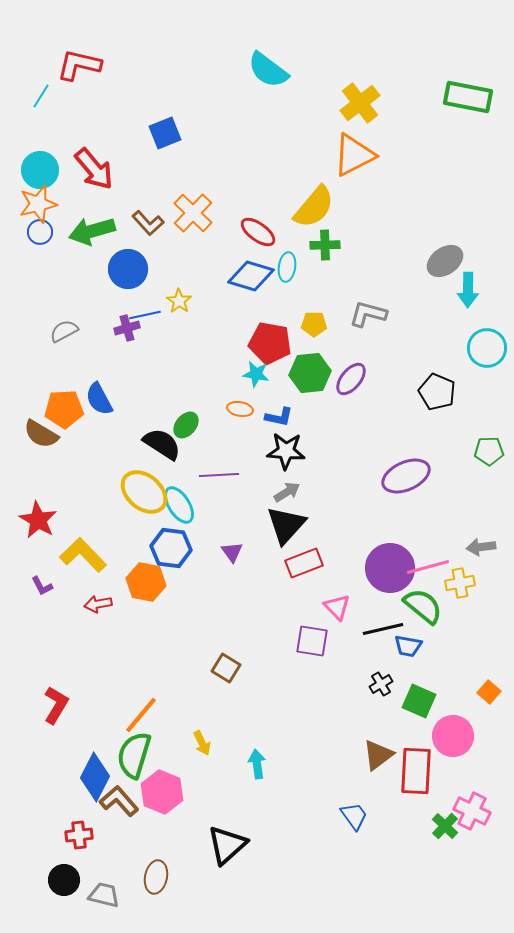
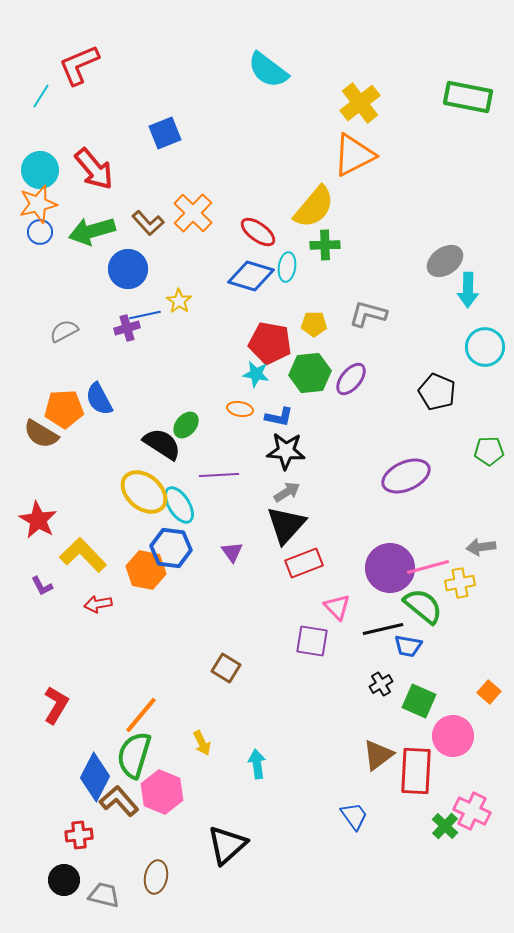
red L-shape at (79, 65): rotated 36 degrees counterclockwise
cyan circle at (487, 348): moved 2 px left, 1 px up
orange hexagon at (146, 582): moved 12 px up
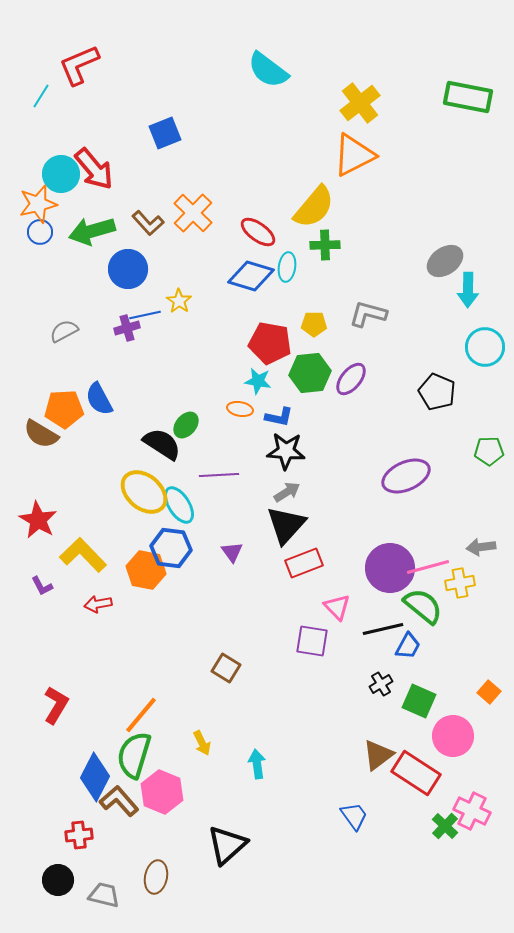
cyan circle at (40, 170): moved 21 px right, 4 px down
cyan star at (256, 374): moved 2 px right, 7 px down
blue trapezoid at (408, 646): rotated 72 degrees counterclockwise
red rectangle at (416, 771): moved 2 px down; rotated 60 degrees counterclockwise
black circle at (64, 880): moved 6 px left
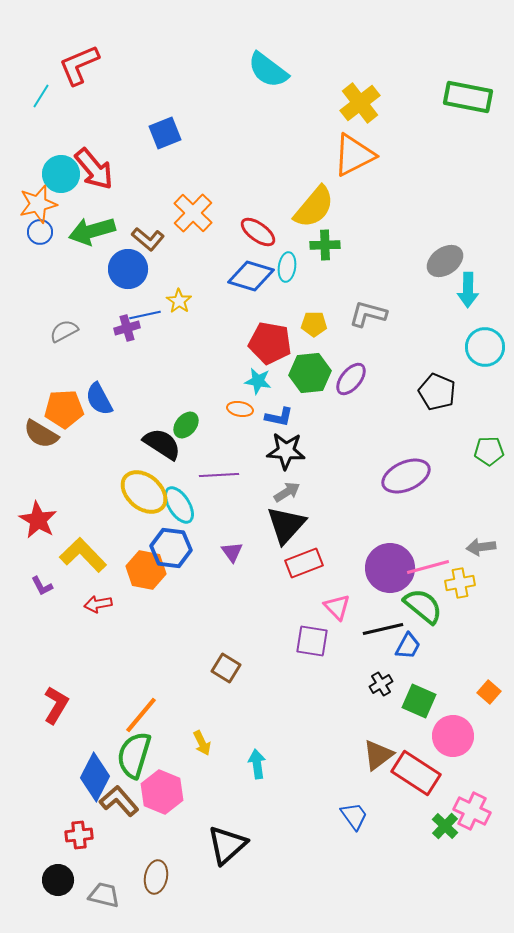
brown L-shape at (148, 223): moved 16 px down; rotated 8 degrees counterclockwise
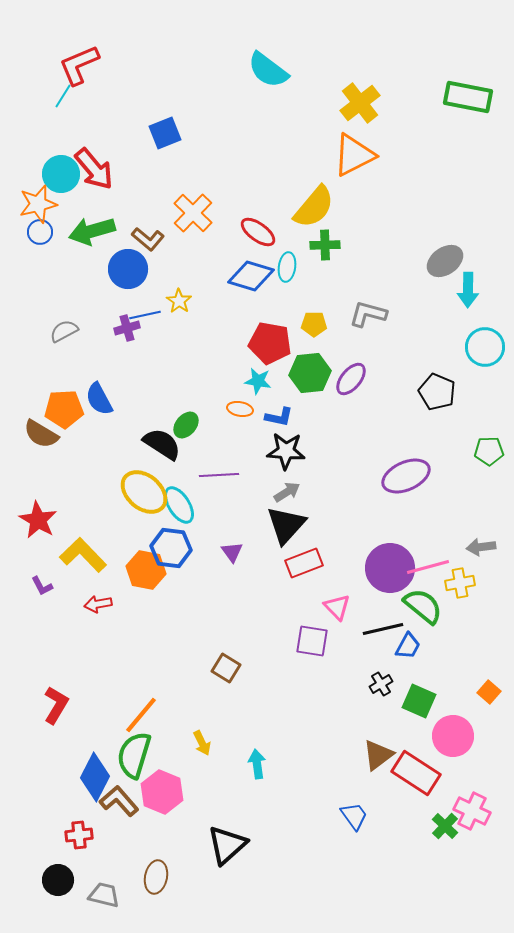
cyan line at (41, 96): moved 22 px right
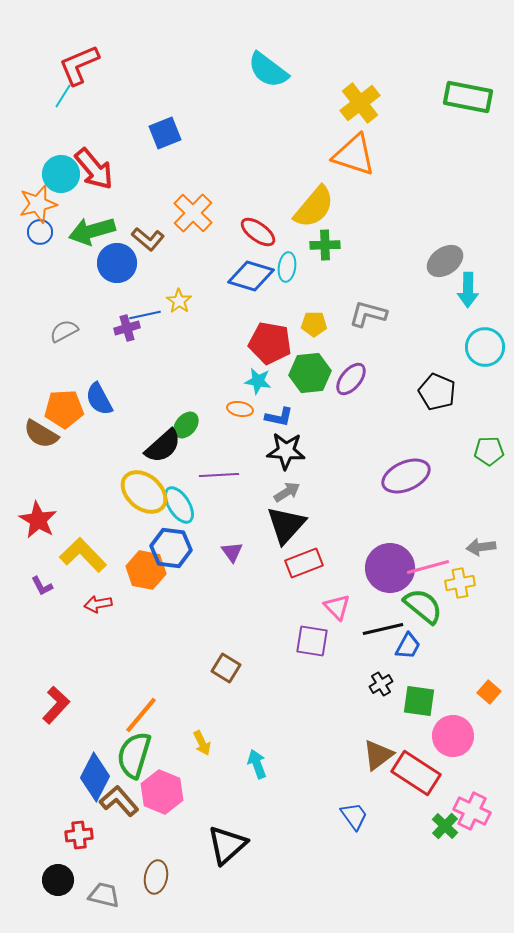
orange triangle at (354, 155): rotated 45 degrees clockwise
blue circle at (128, 269): moved 11 px left, 6 px up
black semicircle at (162, 444): moved 1 px right, 2 px down; rotated 105 degrees clockwise
green square at (419, 701): rotated 16 degrees counterclockwise
red L-shape at (56, 705): rotated 12 degrees clockwise
cyan arrow at (257, 764): rotated 12 degrees counterclockwise
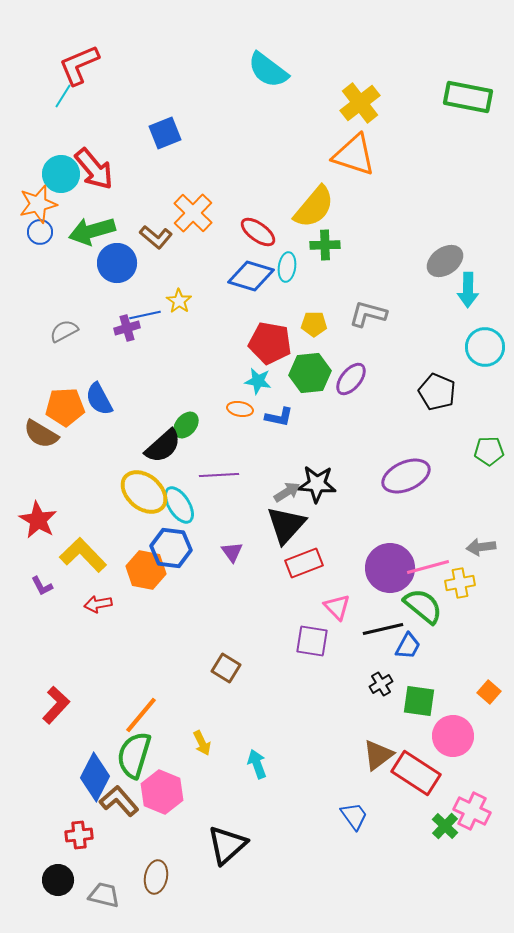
brown L-shape at (148, 239): moved 8 px right, 2 px up
orange pentagon at (64, 409): moved 1 px right, 2 px up
black star at (286, 451): moved 31 px right, 33 px down
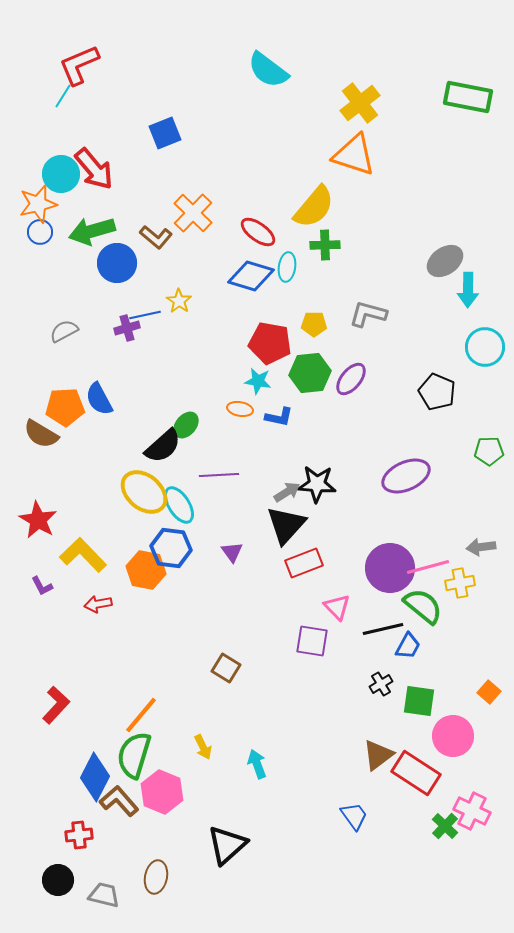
yellow arrow at (202, 743): moved 1 px right, 4 px down
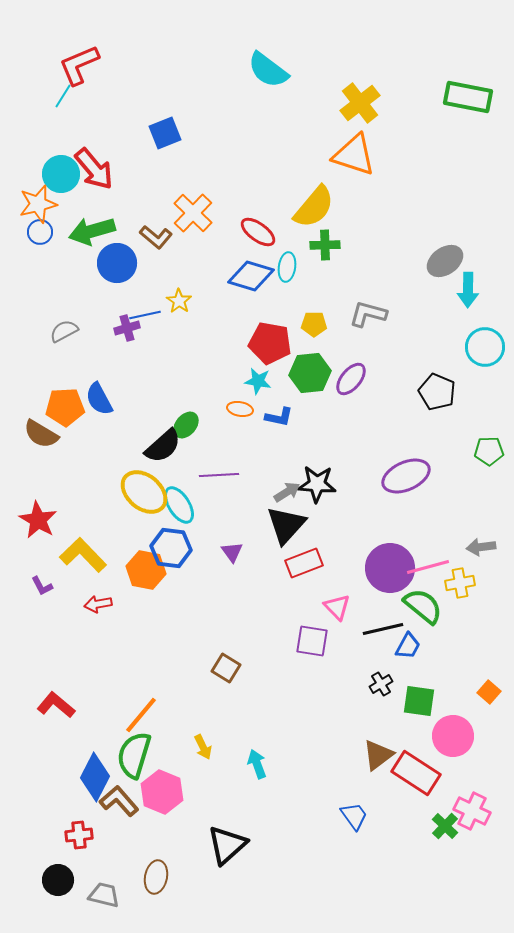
red L-shape at (56, 705): rotated 93 degrees counterclockwise
